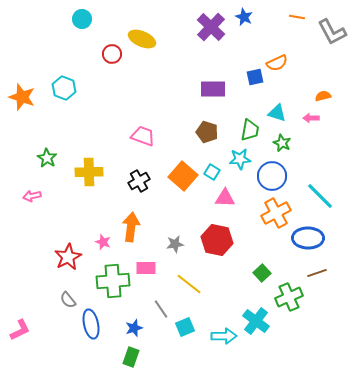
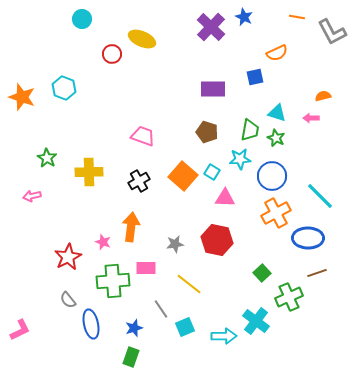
orange semicircle at (277, 63): moved 10 px up
green star at (282, 143): moved 6 px left, 5 px up
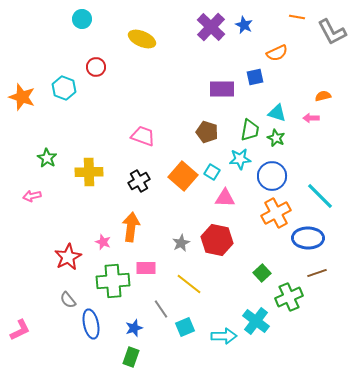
blue star at (244, 17): moved 8 px down
red circle at (112, 54): moved 16 px left, 13 px down
purple rectangle at (213, 89): moved 9 px right
gray star at (175, 244): moved 6 px right, 1 px up; rotated 18 degrees counterclockwise
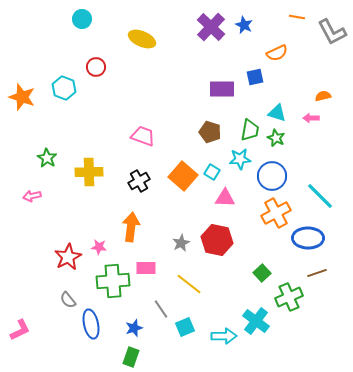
brown pentagon at (207, 132): moved 3 px right
pink star at (103, 242): moved 4 px left, 5 px down; rotated 14 degrees counterclockwise
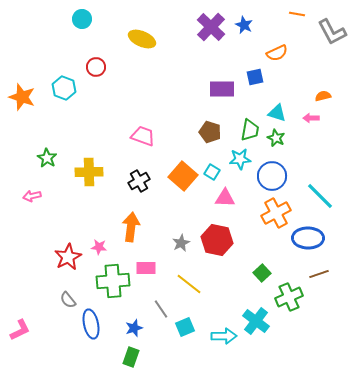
orange line at (297, 17): moved 3 px up
brown line at (317, 273): moved 2 px right, 1 px down
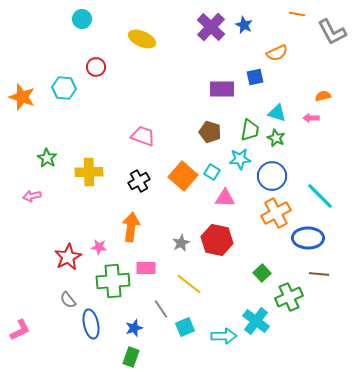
cyan hexagon at (64, 88): rotated 15 degrees counterclockwise
brown line at (319, 274): rotated 24 degrees clockwise
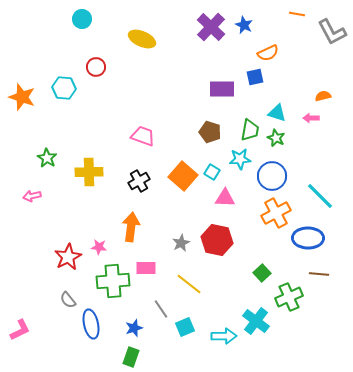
orange semicircle at (277, 53): moved 9 px left
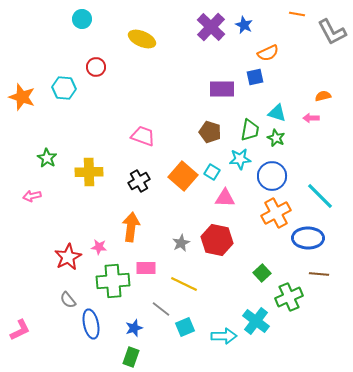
yellow line at (189, 284): moved 5 px left; rotated 12 degrees counterclockwise
gray line at (161, 309): rotated 18 degrees counterclockwise
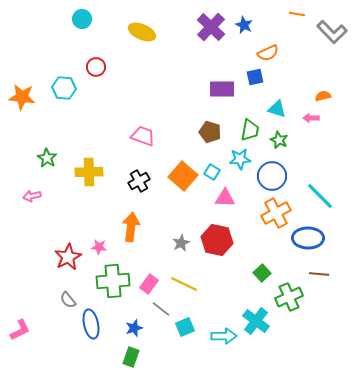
gray L-shape at (332, 32): rotated 16 degrees counterclockwise
yellow ellipse at (142, 39): moved 7 px up
orange star at (22, 97): rotated 12 degrees counterclockwise
cyan triangle at (277, 113): moved 4 px up
green star at (276, 138): moved 3 px right, 2 px down
pink rectangle at (146, 268): moved 3 px right, 16 px down; rotated 54 degrees counterclockwise
